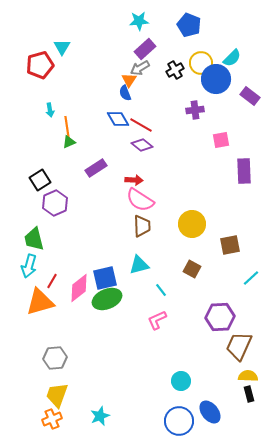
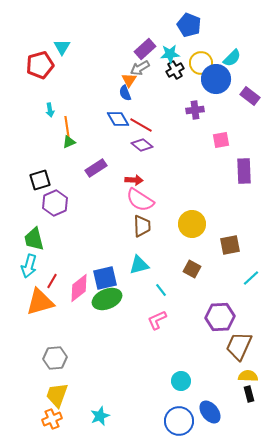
cyan star at (139, 21): moved 31 px right, 33 px down
black square at (40, 180): rotated 15 degrees clockwise
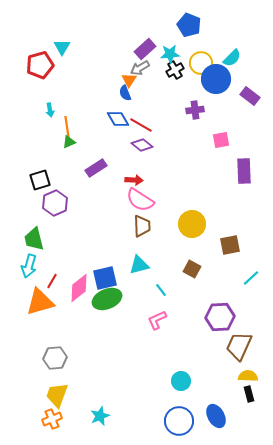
blue ellipse at (210, 412): moved 6 px right, 4 px down; rotated 10 degrees clockwise
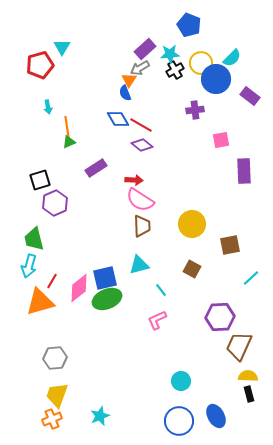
cyan arrow at (50, 110): moved 2 px left, 3 px up
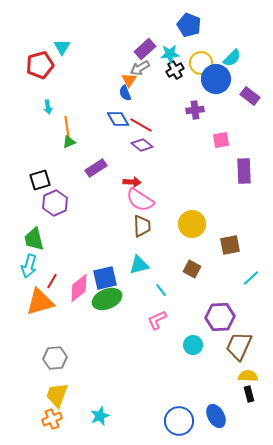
red arrow at (134, 180): moved 2 px left, 2 px down
cyan circle at (181, 381): moved 12 px right, 36 px up
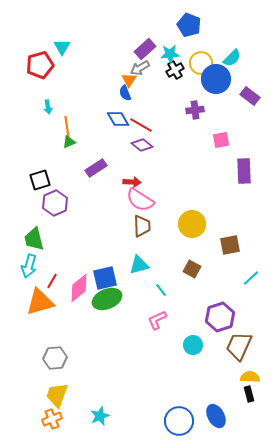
purple hexagon at (220, 317): rotated 16 degrees counterclockwise
yellow semicircle at (248, 376): moved 2 px right, 1 px down
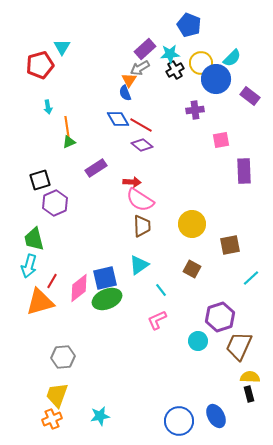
cyan triangle at (139, 265): rotated 20 degrees counterclockwise
cyan circle at (193, 345): moved 5 px right, 4 px up
gray hexagon at (55, 358): moved 8 px right, 1 px up
cyan star at (100, 416): rotated 12 degrees clockwise
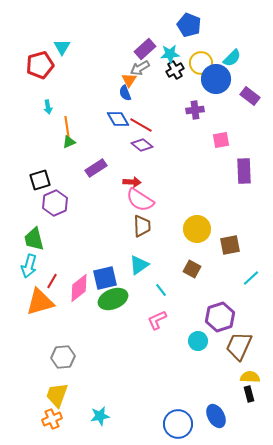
yellow circle at (192, 224): moved 5 px right, 5 px down
green ellipse at (107, 299): moved 6 px right
blue circle at (179, 421): moved 1 px left, 3 px down
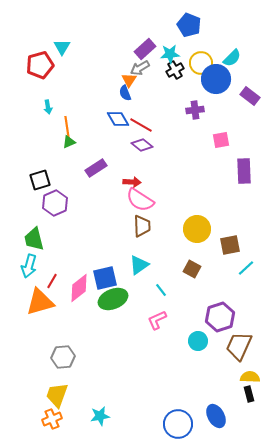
cyan line at (251, 278): moved 5 px left, 10 px up
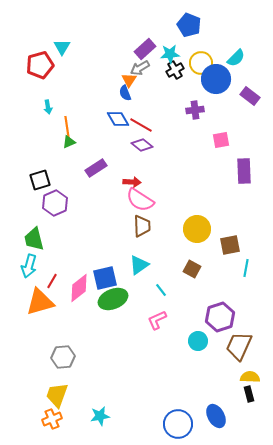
cyan semicircle at (232, 58): moved 4 px right
cyan line at (246, 268): rotated 36 degrees counterclockwise
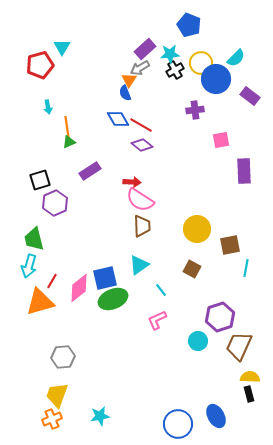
purple rectangle at (96, 168): moved 6 px left, 3 px down
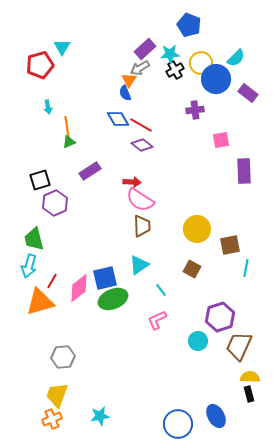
purple rectangle at (250, 96): moved 2 px left, 3 px up
